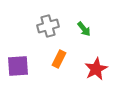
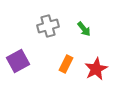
orange rectangle: moved 7 px right, 5 px down
purple square: moved 5 px up; rotated 25 degrees counterclockwise
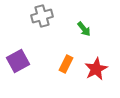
gray cross: moved 6 px left, 10 px up
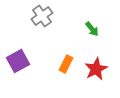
gray cross: rotated 20 degrees counterclockwise
green arrow: moved 8 px right
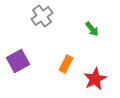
red star: moved 1 px left, 10 px down
